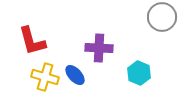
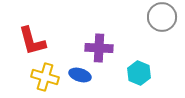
blue ellipse: moved 5 px right; rotated 30 degrees counterclockwise
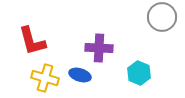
yellow cross: moved 1 px down
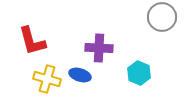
yellow cross: moved 2 px right, 1 px down
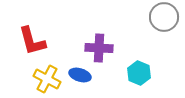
gray circle: moved 2 px right
yellow cross: rotated 12 degrees clockwise
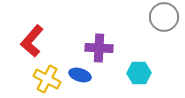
red L-shape: rotated 56 degrees clockwise
cyan hexagon: rotated 25 degrees counterclockwise
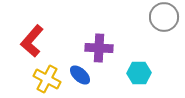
blue ellipse: rotated 25 degrees clockwise
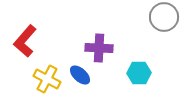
red L-shape: moved 7 px left
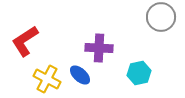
gray circle: moved 3 px left
red L-shape: rotated 16 degrees clockwise
cyan hexagon: rotated 10 degrees counterclockwise
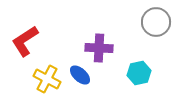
gray circle: moved 5 px left, 5 px down
